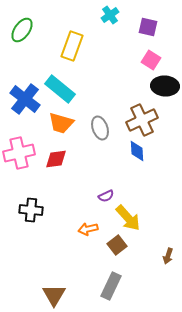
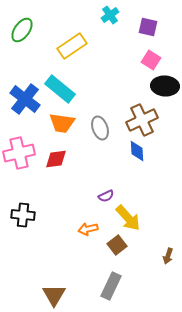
yellow rectangle: rotated 36 degrees clockwise
orange trapezoid: moved 1 px right; rotated 8 degrees counterclockwise
black cross: moved 8 px left, 5 px down
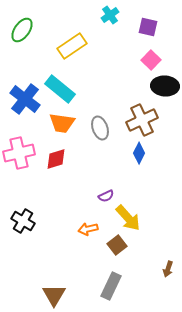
pink square: rotated 12 degrees clockwise
blue diamond: moved 2 px right, 2 px down; rotated 30 degrees clockwise
red diamond: rotated 10 degrees counterclockwise
black cross: moved 6 px down; rotated 25 degrees clockwise
brown arrow: moved 13 px down
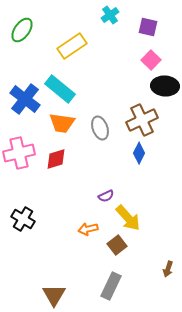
black cross: moved 2 px up
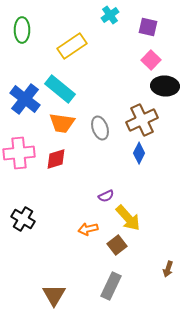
green ellipse: rotated 35 degrees counterclockwise
pink cross: rotated 8 degrees clockwise
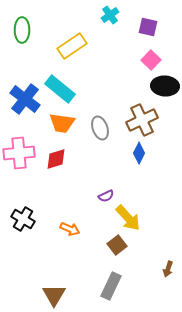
orange arrow: moved 18 px left; rotated 144 degrees counterclockwise
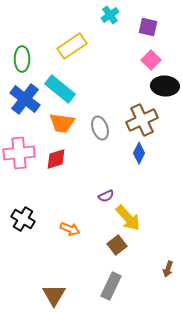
green ellipse: moved 29 px down
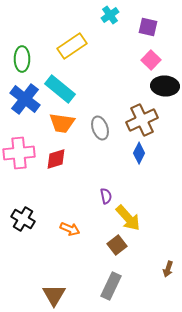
purple semicircle: rotated 77 degrees counterclockwise
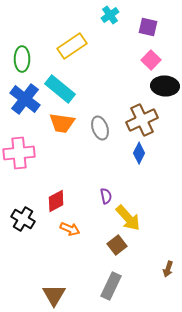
red diamond: moved 42 px down; rotated 10 degrees counterclockwise
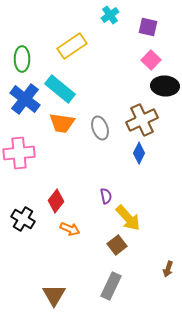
red diamond: rotated 25 degrees counterclockwise
